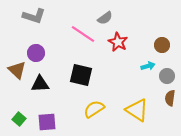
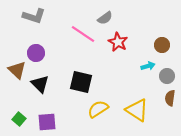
black square: moved 7 px down
black triangle: rotated 48 degrees clockwise
yellow semicircle: moved 4 px right
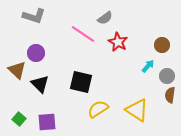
cyan arrow: rotated 32 degrees counterclockwise
brown semicircle: moved 3 px up
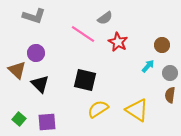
gray circle: moved 3 px right, 3 px up
black square: moved 4 px right, 2 px up
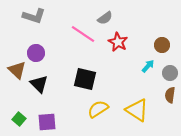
black square: moved 1 px up
black triangle: moved 1 px left
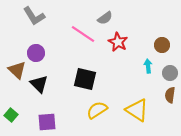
gray L-shape: rotated 40 degrees clockwise
cyan arrow: rotated 48 degrees counterclockwise
yellow semicircle: moved 1 px left, 1 px down
green square: moved 8 px left, 4 px up
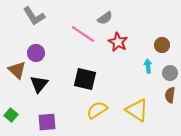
black triangle: rotated 24 degrees clockwise
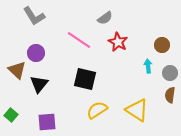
pink line: moved 4 px left, 6 px down
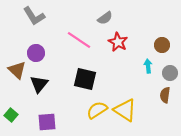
brown semicircle: moved 5 px left
yellow triangle: moved 12 px left
